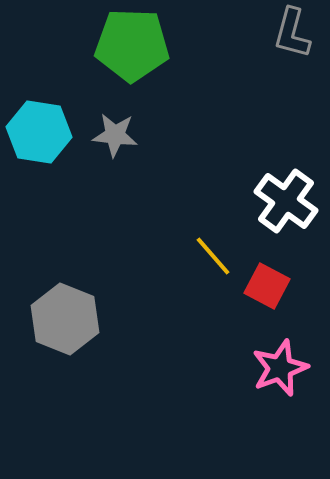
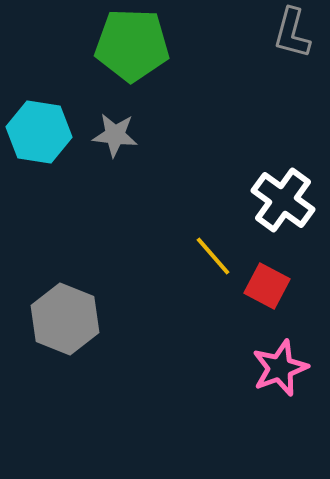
white cross: moved 3 px left, 1 px up
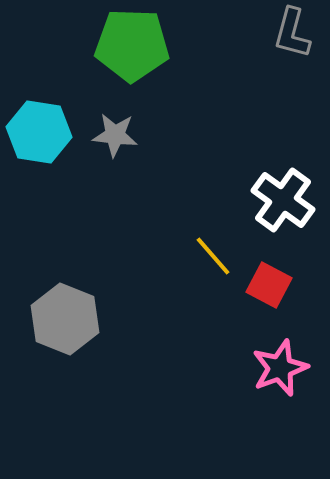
red square: moved 2 px right, 1 px up
